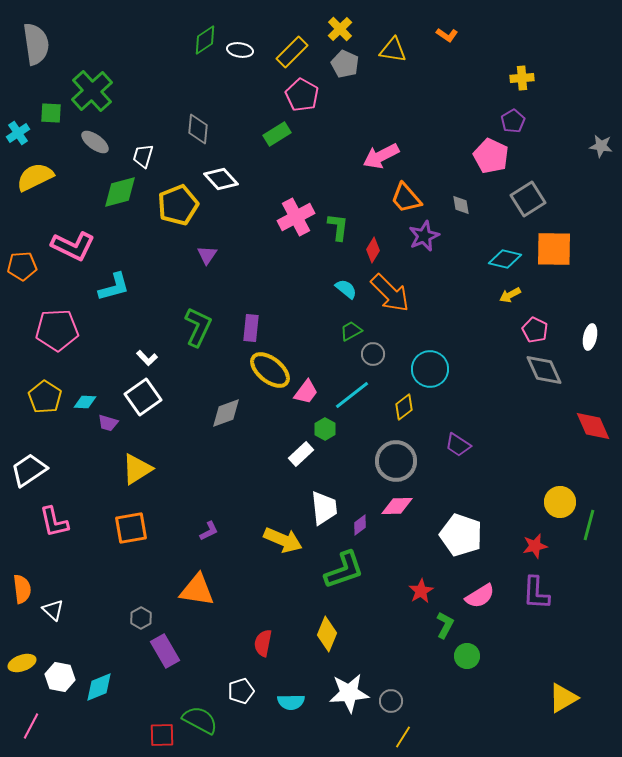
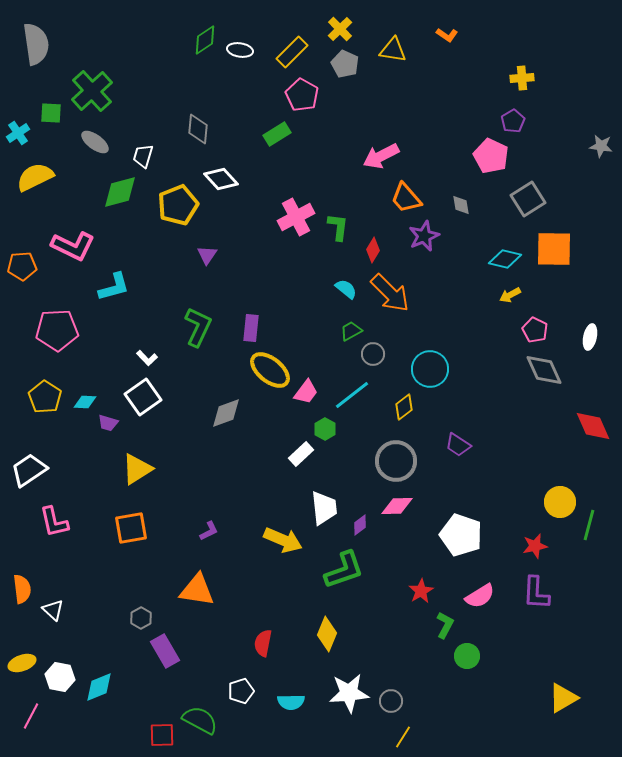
pink line at (31, 726): moved 10 px up
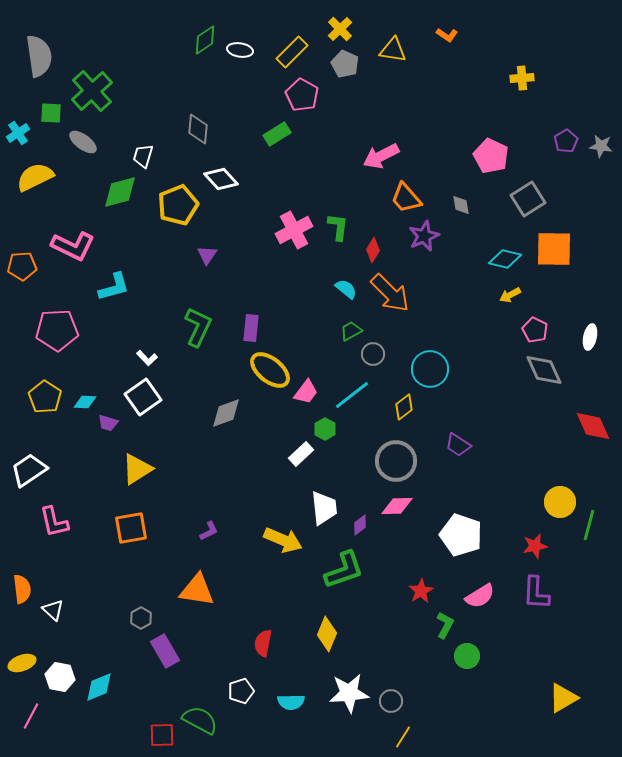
gray semicircle at (36, 44): moved 3 px right, 12 px down
purple pentagon at (513, 121): moved 53 px right, 20 px down
gray ellipse at (95, 142): moved 12 px left
pink cross at (296, 217): moved 2 px left, 13 px down
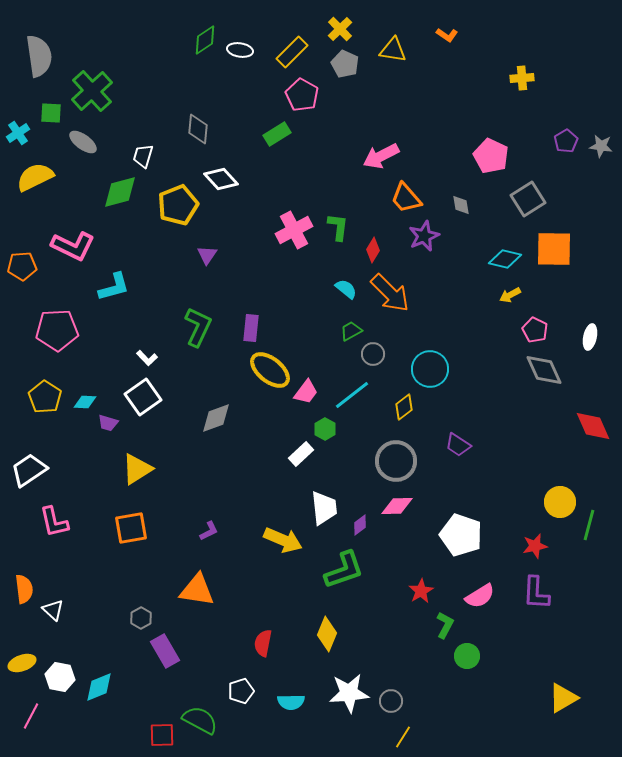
gray diamond at (226, 413): moved 10 px left, 5 px down
orange semicircle at (22, 589): moved 2 px right
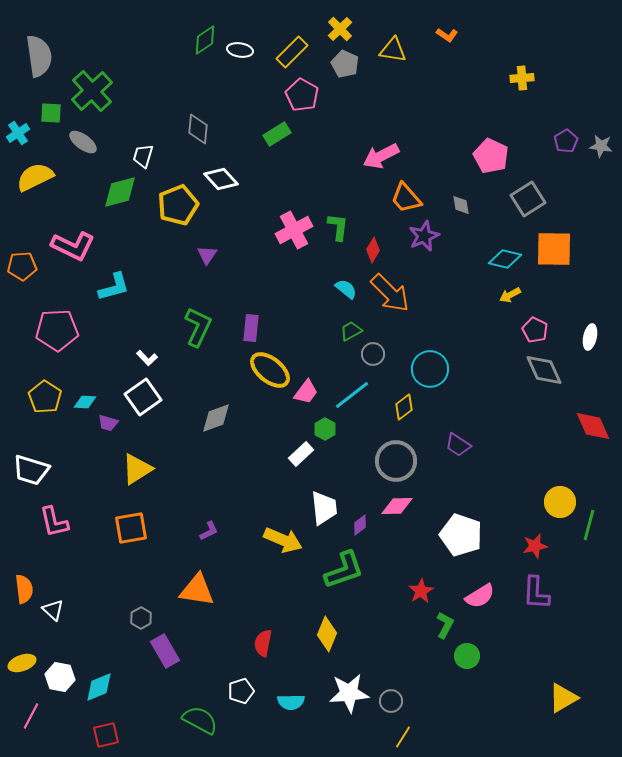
white trapezoid at (29, 470): moved 2 px right; rotated 129 degrees counterclockwise
red square at (162, 735): moved 56 px left; rotated 12 degrees counterclockwise
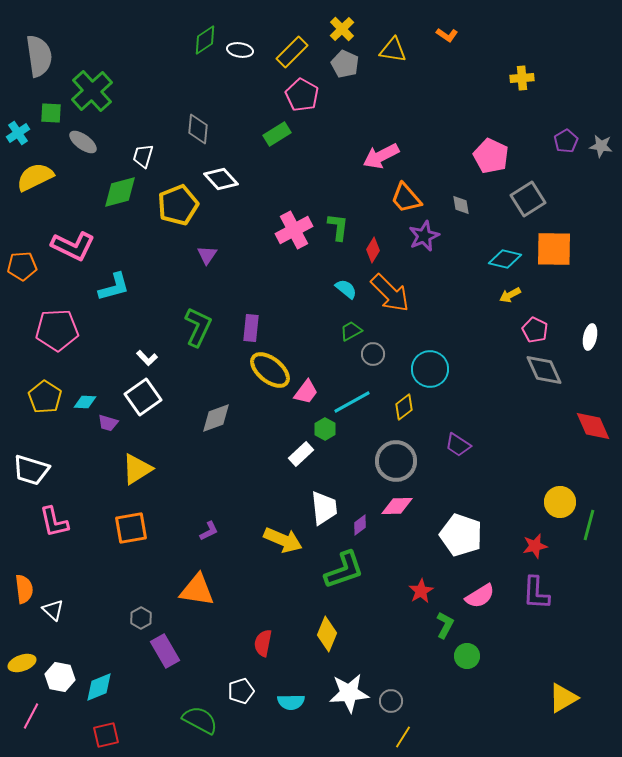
yellow cross at (340, 29): moved 2 px right
cyan line at (352, 395): moved 7 px down; rotated 9 degrees clockwise
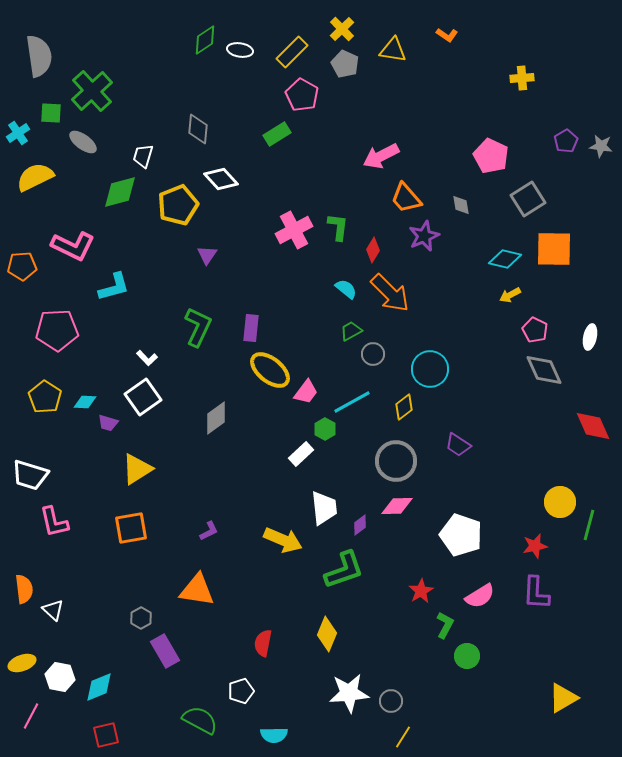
gray diamond at (216, 418): rotated 16 degrees counterclockwise
white trapezoid at (31, 470): moved 1 px left, 5 px down
cyan semicircle at (291, 702): moved 17 px left, 33 px down
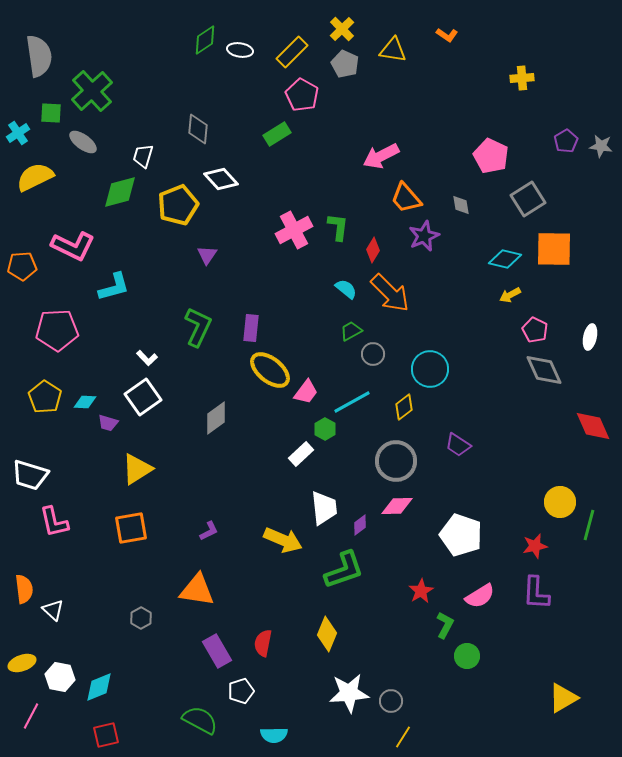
purple rectangle at (165, 651): moved 52 px right
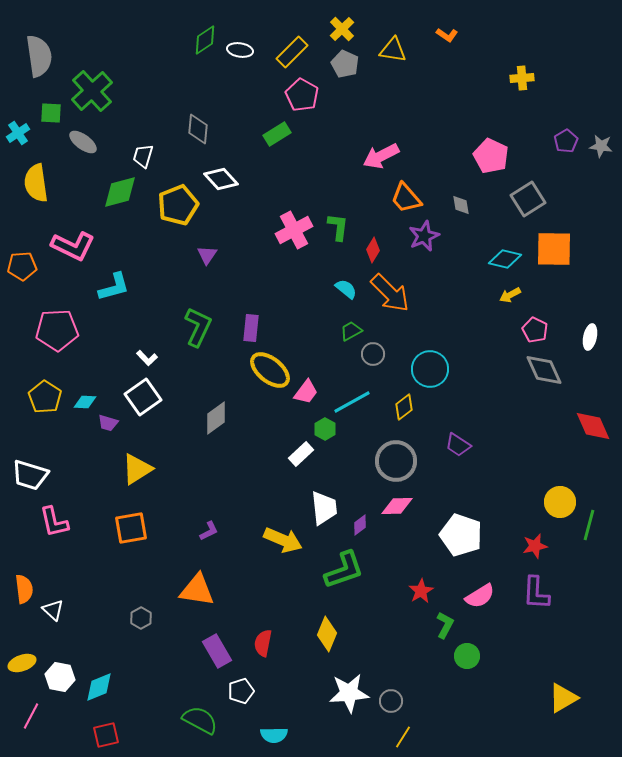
yellow semicircle at (35, 177): moved 1 px right, 6 px down; rotated 72 degrees counterclockwise
